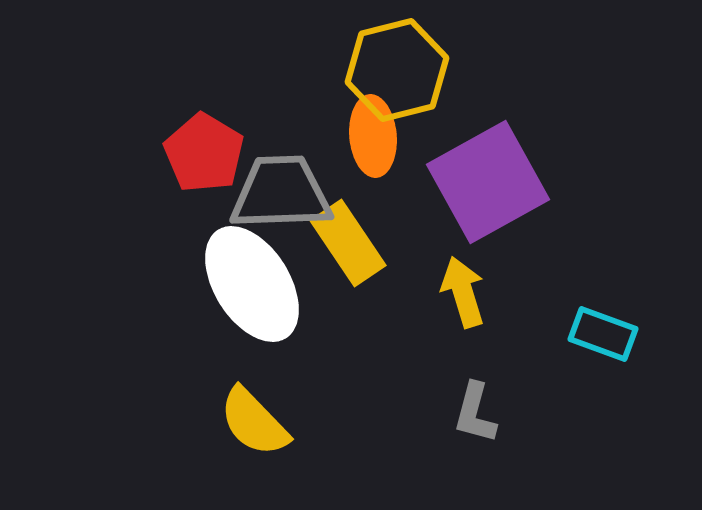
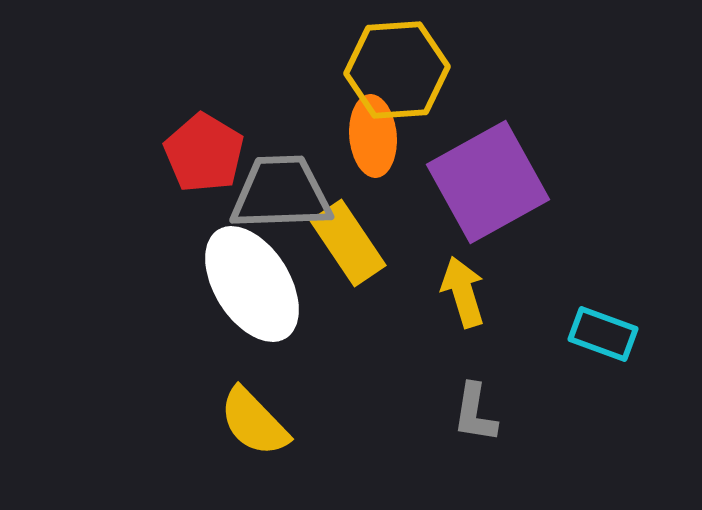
yellow hexagon: rotated 10 degrees clockwise
gray L-shape: rotated 6 degrees counterclockwise
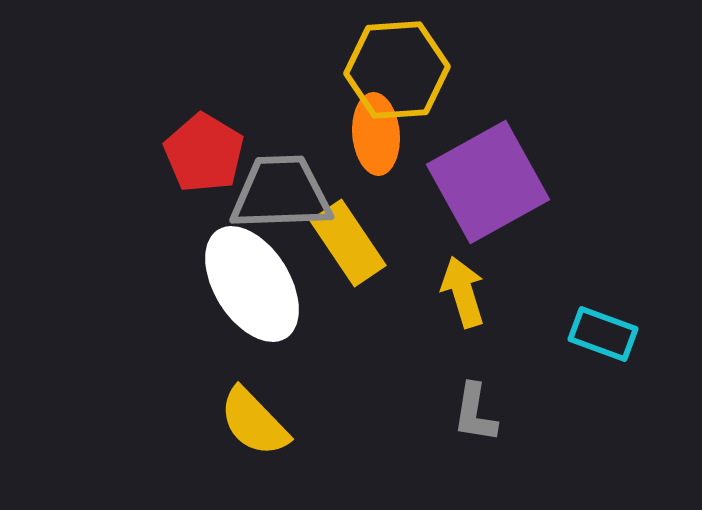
orange ellipse: moved 3 px right, 2 px up
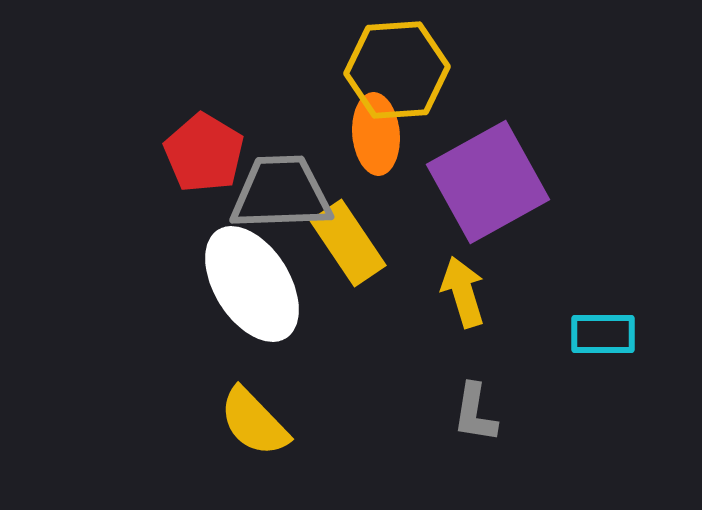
cyan rectangle: rotated 20 degrees counterclockwise
